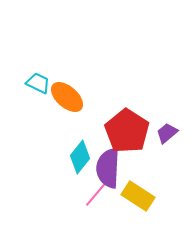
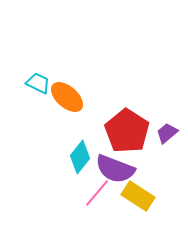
purple semicircle: moved 7 px right, 1 px down; rotated 72 degrees counterclockwise
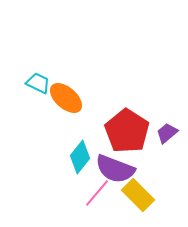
orange ellipse: moved 1 px left, 1 px down
yellow rectangle: moved 1 px up; rotated 12 degrees clockwise
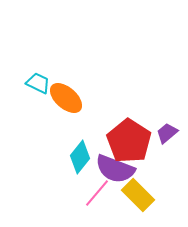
red pentagon: moved 2 px right, 10 px down
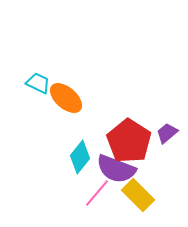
purple semicircle: moved 1 px right
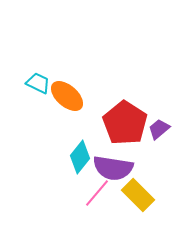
orange ellipse: moved 1 px right, 2 px up
purple trapezoid: moved 8 px left, 4 px up
red pentagon: moved 4 px left, 18 px up
purple semicircle: moved 3 px left, 1 px up; rotated 12 degrees counterclockwise
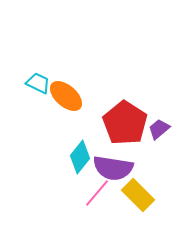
orange ellipse: moved 1 px left
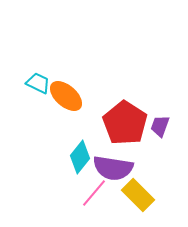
purple trapezoid: moved 1 px right, 3 px up; rotated 30 degrees counterclockwise
pink line: moved 3 px left
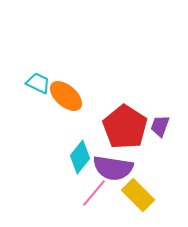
red pentagon: moved 4 px down
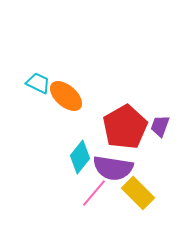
red pentagon: rotated 9 degrees clockwise
yellow rectangle: moved 2 px up
